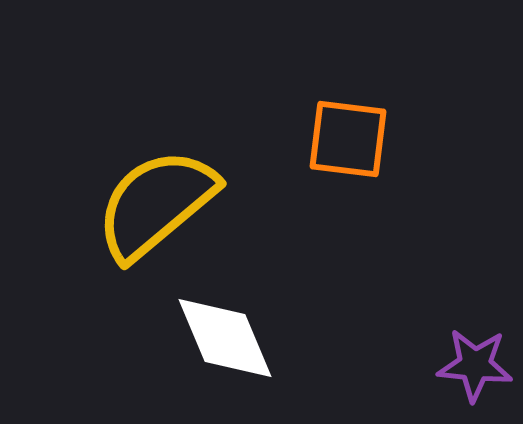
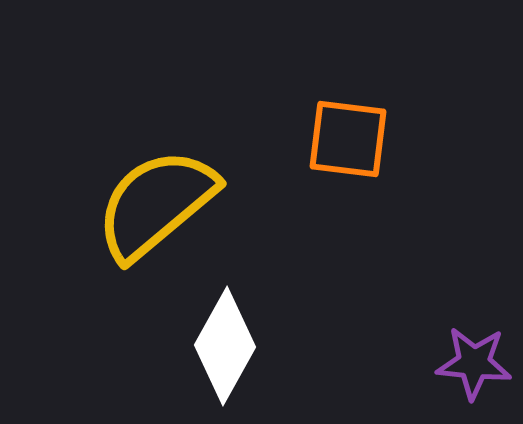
white diamond: moved 8 px down; rotated 52 degrees clockwise
purple star: moved 1 px left, 2 px up
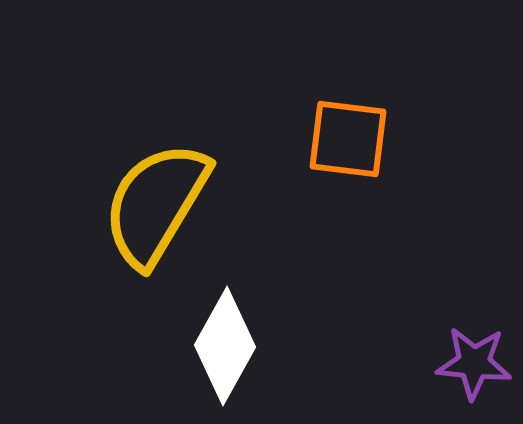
yellow semicircle: rotated 19 degrees counterclockwise
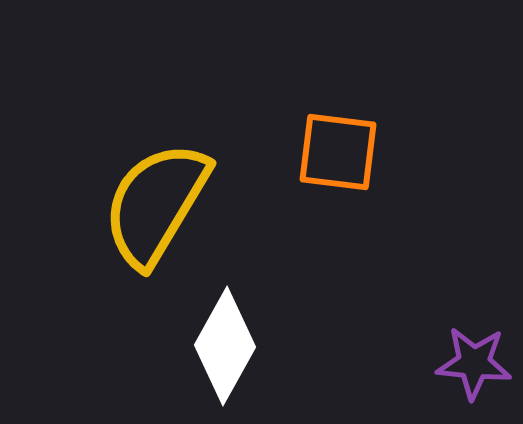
orange square: moved 10 px left, 13 px down
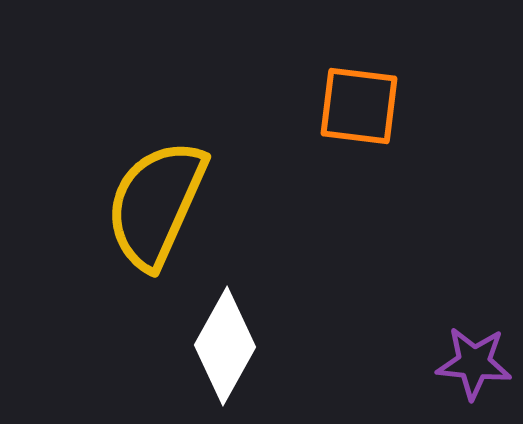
orange square: moved 21 px right, 46 px up
yellow semicircle: rotated 7 degrees counterclockwise
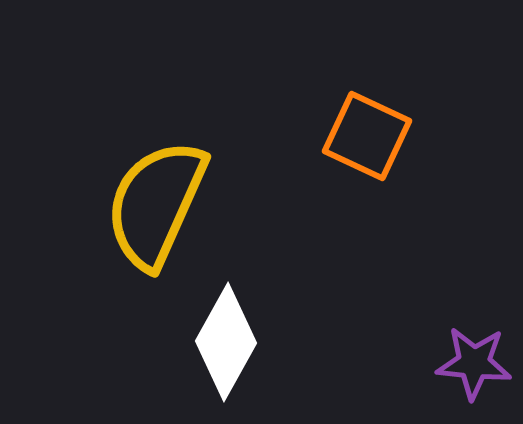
orange square: moved 8 px right, 30 px down; rotated 18 degrees clockwise
white diamond: moved 1 px right, 4 px up
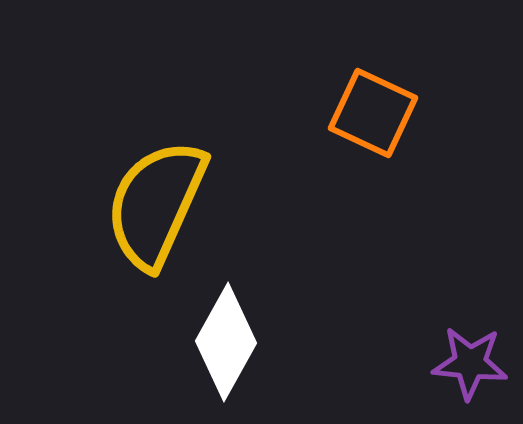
orange square: moved 6 px right, 23 px up
purple star: moved 4 px left
